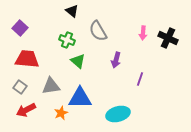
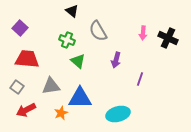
gray square: moved 3 px left
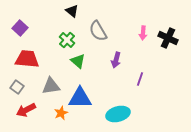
green cross: rotated 21 degrees clockwise
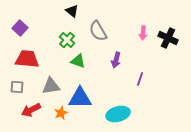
green triangle: rotated 21 degrees counterclockwise
gray square: rotated 32 degrees counterclockwise
red arrow: moved 5 px right
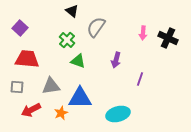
gray semicircle: moved 2 px left, 4 px up; rotated 65 degrees clockwise
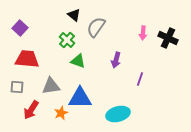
black triangle: moved 2 px right, 4 px down
red arrow: rotated 30 degrees counterclockwise
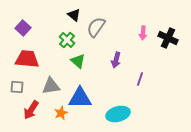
purple square: moved 3 px right
green triangle: rotated 21 degrees clockwise
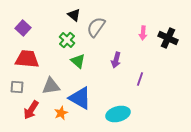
blue triangle: rotated 30 degrees clockwise
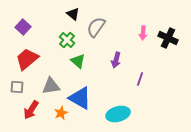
black triangle: moved 1 px left, 1 px up
purple square: moved 1 px up
red trapezoid: rotated 45 degrees counterclockwise
